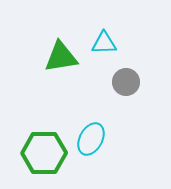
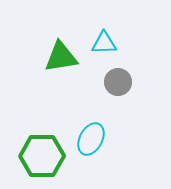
gray circle: moved 8 px left
green hexagon: moved 2 px left, 3 px down
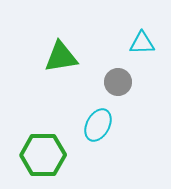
cyan triangle: moved 38 px right
cyan ellipse: moved 7 px right, 14 px up
green hexagon: moved 1 px right, 1 px up
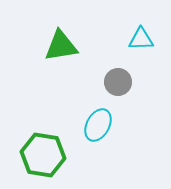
cyan triangle: moved 1 px left, 4 px up
green triangle: moved 11 px up
green hexagon: rotated 9 degrees clockwise
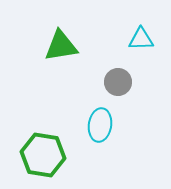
cyan ellipse: moved 2 px right; rotated 20 degrees counterclockwise
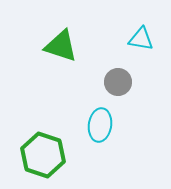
cyan triangle: rotated 12 degrees clockwise
green triangle: rotated 27 degrees clockwise
green hexagon: rotated 9 degrees clockwise
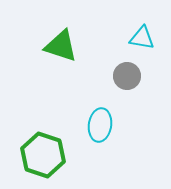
cyan triangle: moved 1 px right, 1 px up
gray circle: moved 9 px right, 6 px up
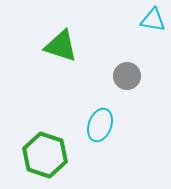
cyan triangle: moved 11 px right, 18 px up
cyan ellipse: rotated 12 degrees clockwise
green hexagon: moved 2 px right
